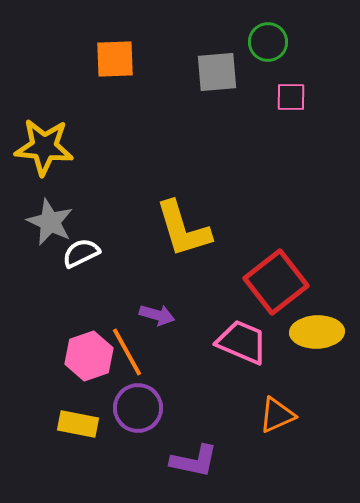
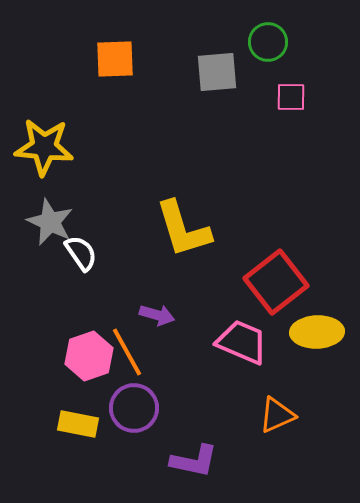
white semicircle: rotated 81 degrees clockwise
purple circle: moved 4 px left
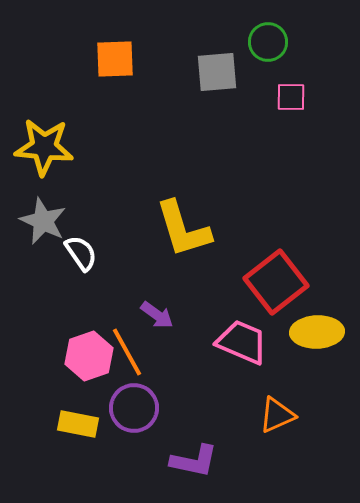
gray star: moved 7 px left, 1 px up
purple arrow: rotated 20 degrees clockwise
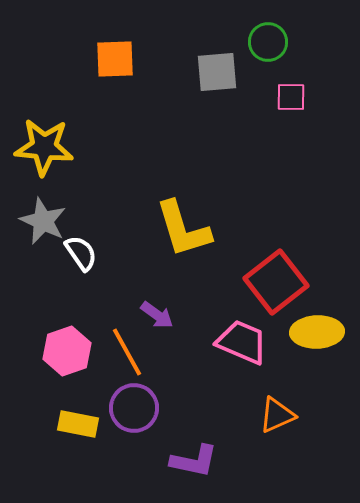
pink hexagon: moved 22 px left, 5 px up
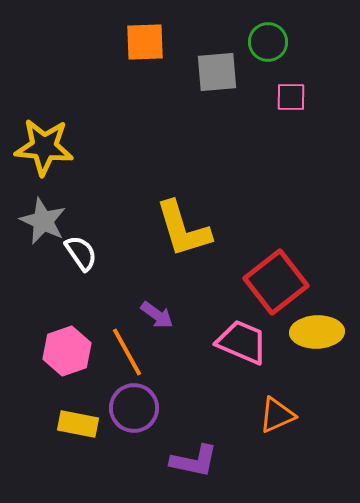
orange square: moved 30 px right, 17 px up
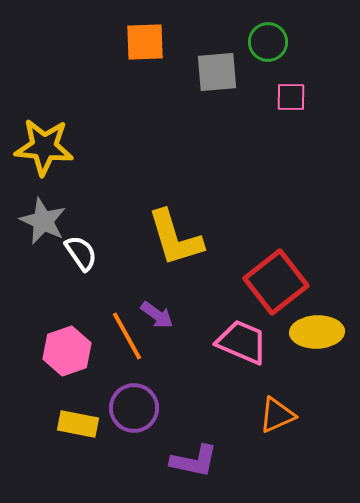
yellow L-shape: moved 8 px left, 9 px down
orange line: moved 16 px up
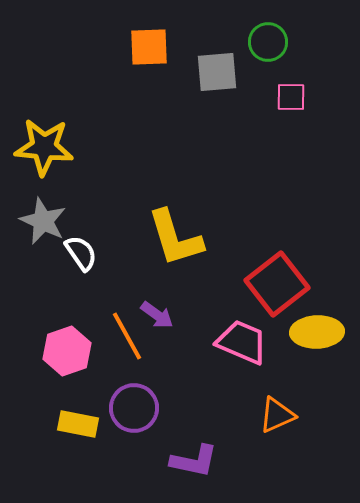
orange square: moved 4 px right, 5 px down
red square: moved 1 px right, 2 px down
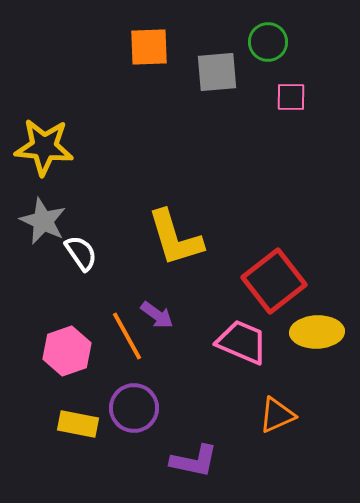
red square: moved 3 px left, 3 px up
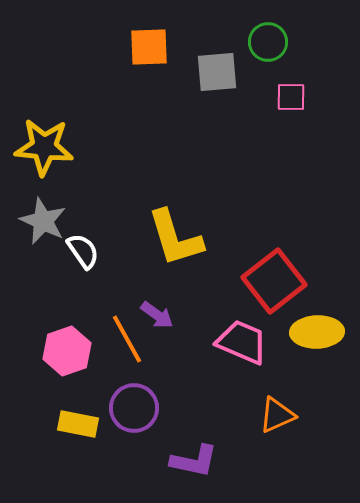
white semicircle: moved 2 px right, 2 px up
orange line: moved 3 px down
